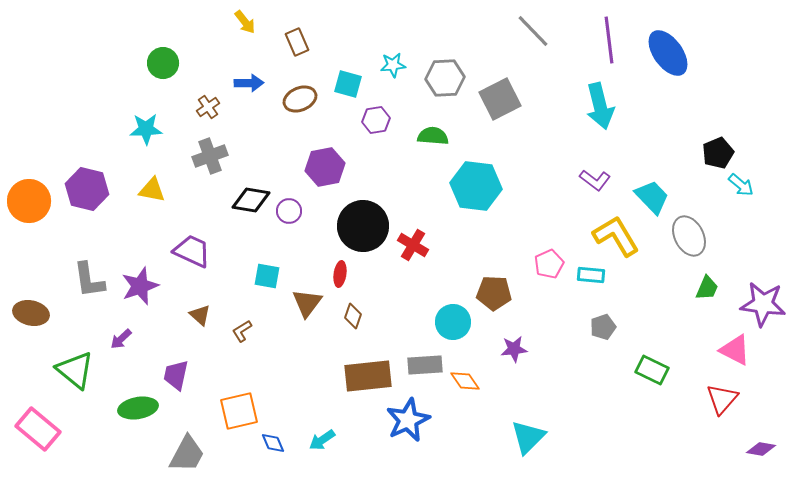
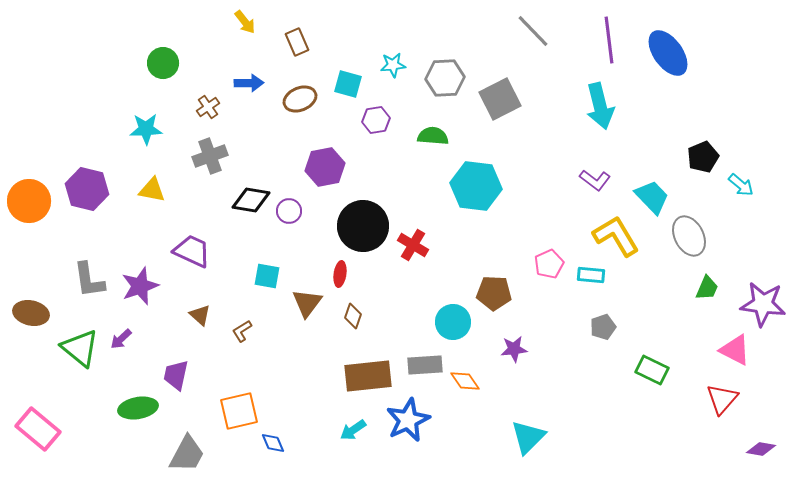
black pentagon at (718, 153): moved 15 px left, 4 px down
green triangle at (75, 370): moved 5 px right, 22 px up
cyan arrow at (322, 440): moved 31 px right, 10 px up
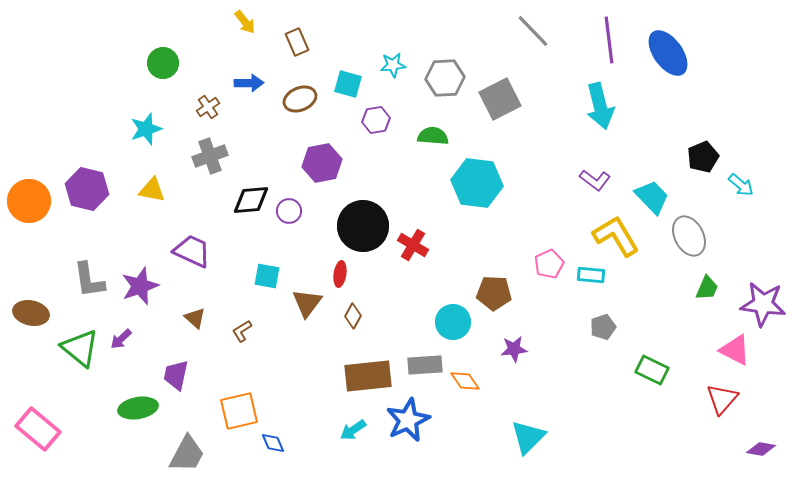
cyan star at (146, 129): rotated 16 degrees counterclockwise
purple hexagon at (325, 167): moved 3 px left, 4 px up
cyan hexagon at (476, 186): moved 1 px right, 3 px up
black diamond at (251, 200): rotated 15 degrees counterclockwise
brown triangle at (200, 315): moved 5 px left, 3 px down
brown diamond at (353, 316): rotated 10 degrees clockwise
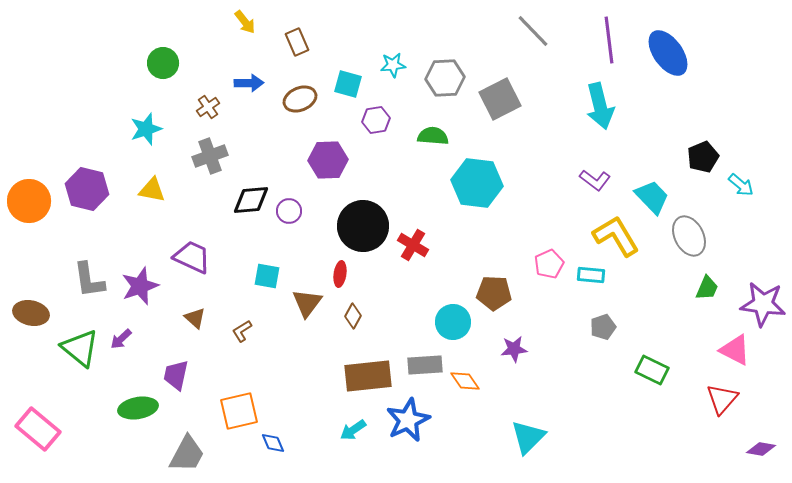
purple hexagon at (322, 163): moved 6 px right, 3 px up; rotated 9 degrees clockwise
purple trapezoid at (192, 251): moved 6 px down
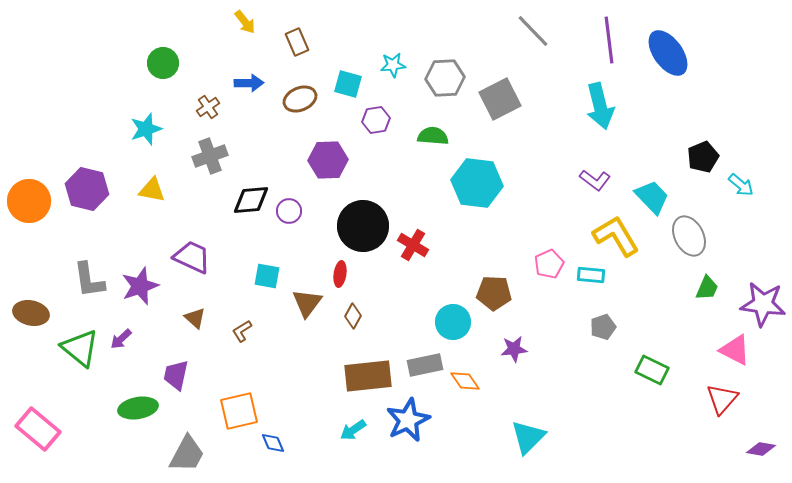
gray rectangle at (425, 365): rotated 8 degrees counterclockwise
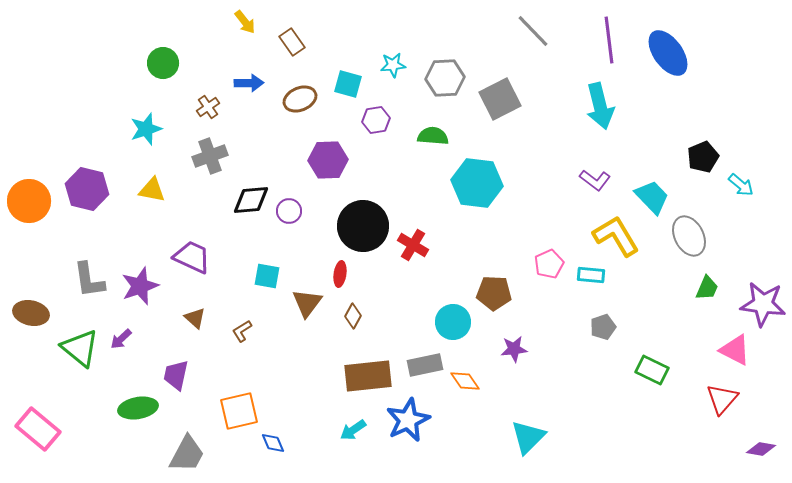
brown rectangle at (297, 42): moved 5 px left; rotated 12 degrees counterclockwise
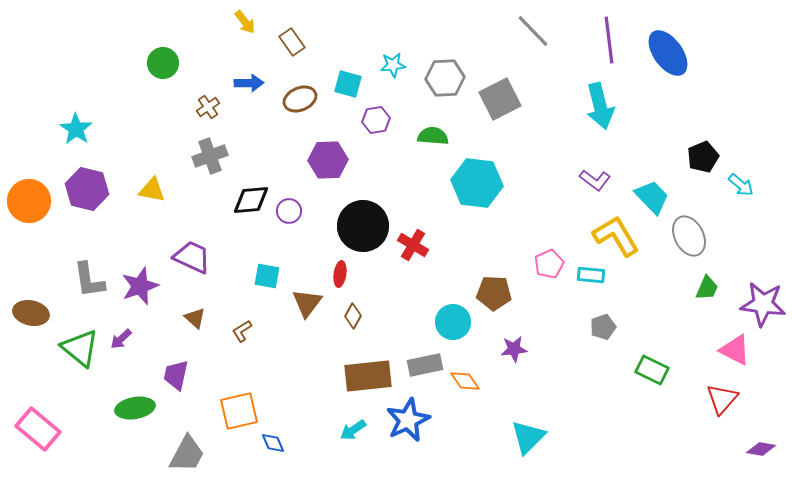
cyan star at (146, 129): moved 70 px left; rotated 20 degrees counterclockwise
green ellipse at (138, 408): moved 3 px left
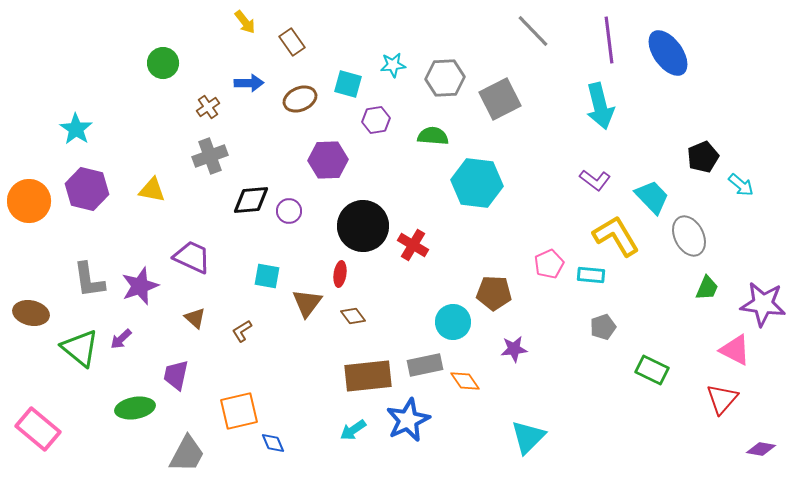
brown diamond at (353, 316): rotated 65 degrees counterclockwise
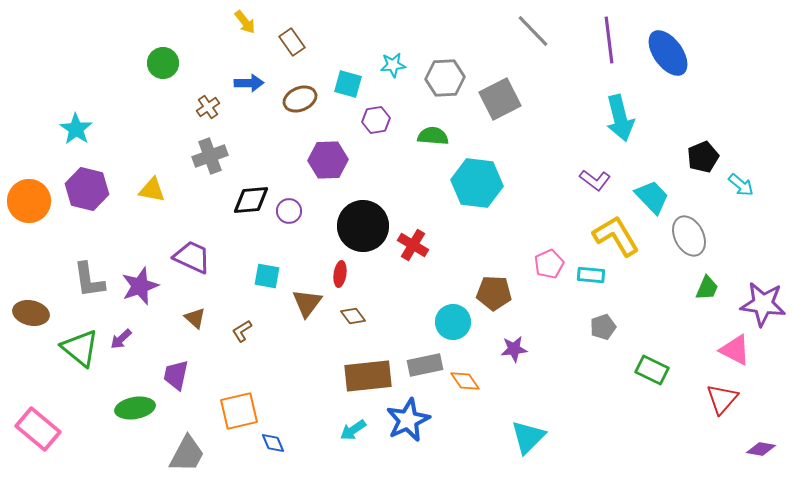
cyan arrow at (600, 106): moved 20 px right, 12 px down
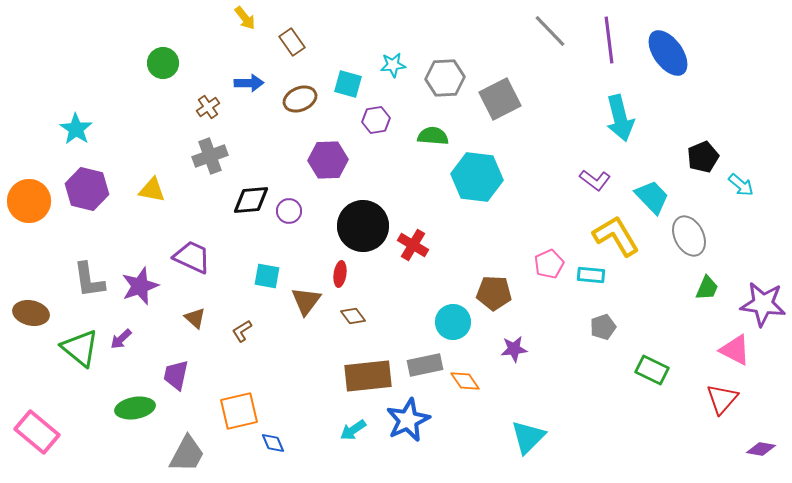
yellow arrow at (245, 22): moved 4 px up
gray line at (533, 31): moved 17 px right
cyan hexagon at (477, 183): moved 6 px up
brown triangle at (307, 303): moved 1 px left, 2 px up
pink rectangle at (38, 429): moved 1 px left, 3 px down
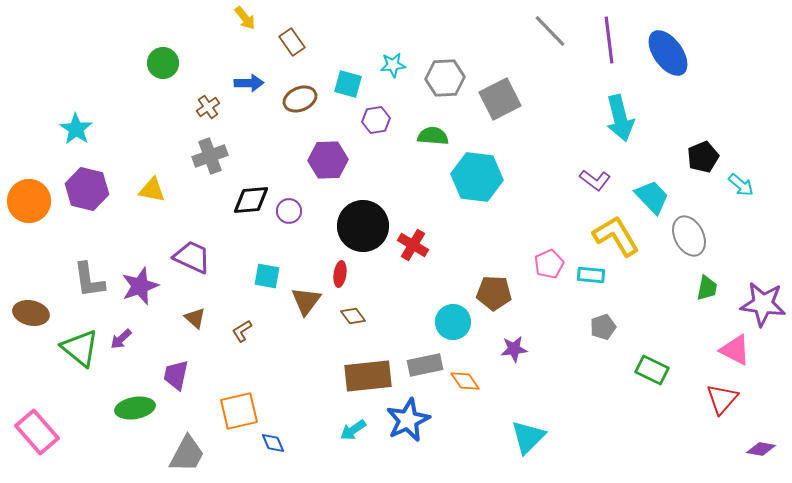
green trapezoid at (707, 288): rotated 12 degrees counterclockwise
pink rectangle at (37, 432): rotated 9 degrees clockwise
